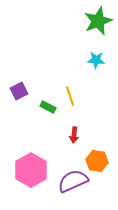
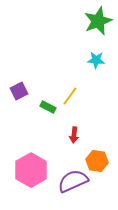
yellow line: rotated 54 degrees clockwise
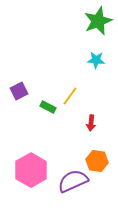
red arrow: moved 17 px right, 12 px up
